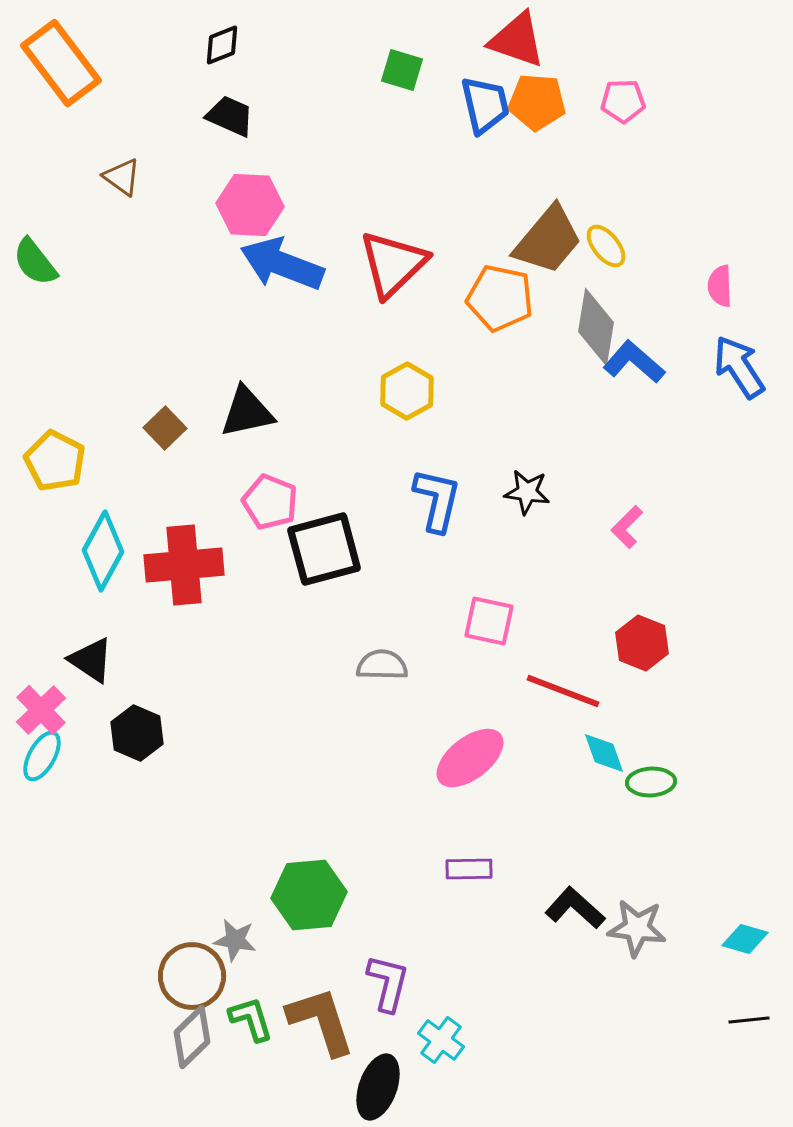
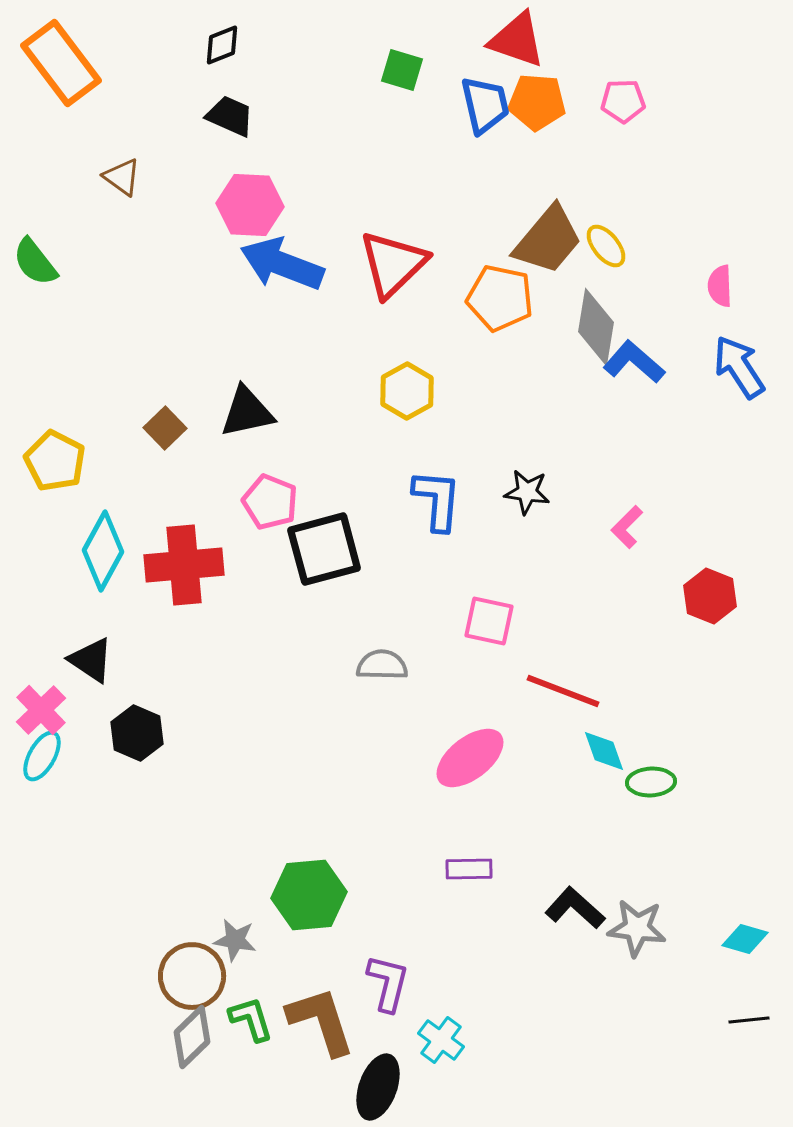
blue L-shape at (437, 500): rotated 8 degrees counterclockwise
red hexagon at (642, 643): moved 68 px right, 47 px up
cyan diamond at (604, 753): moved 2 px up
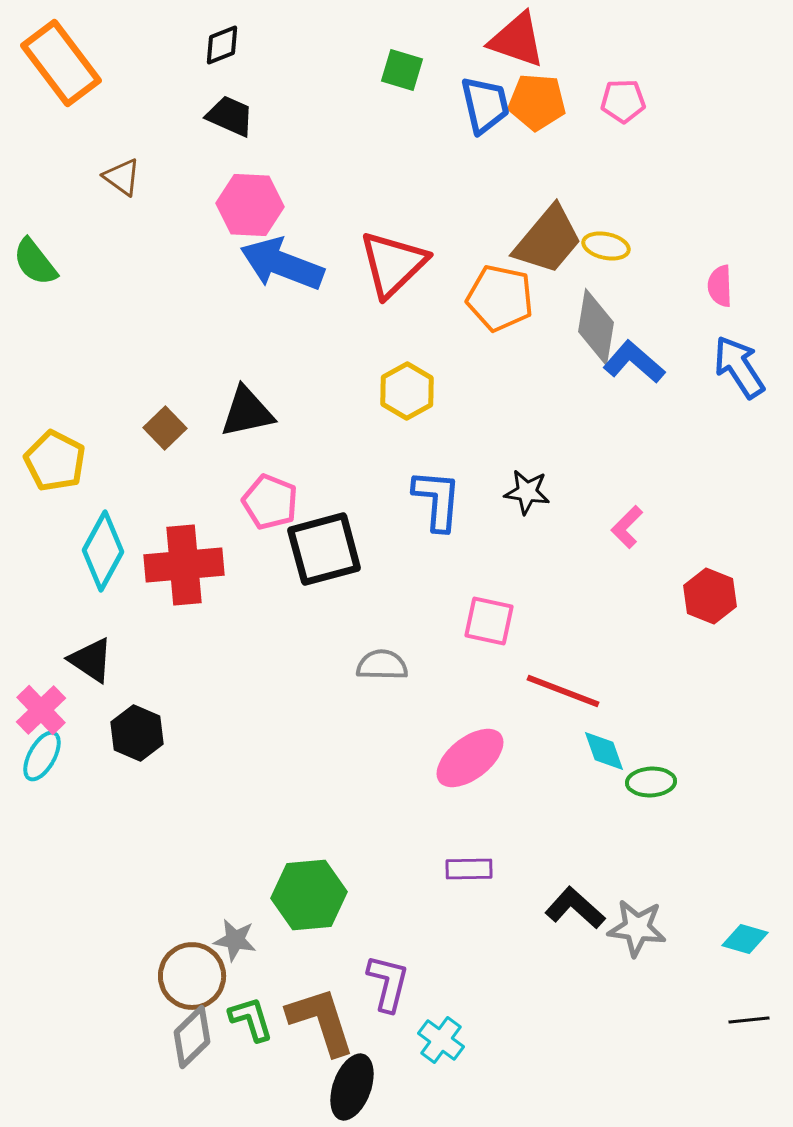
yellow ellipse at (606, 246): rotated 39 degrees counterclockwise
black ellipse at (378, 1087): moved 26 px left
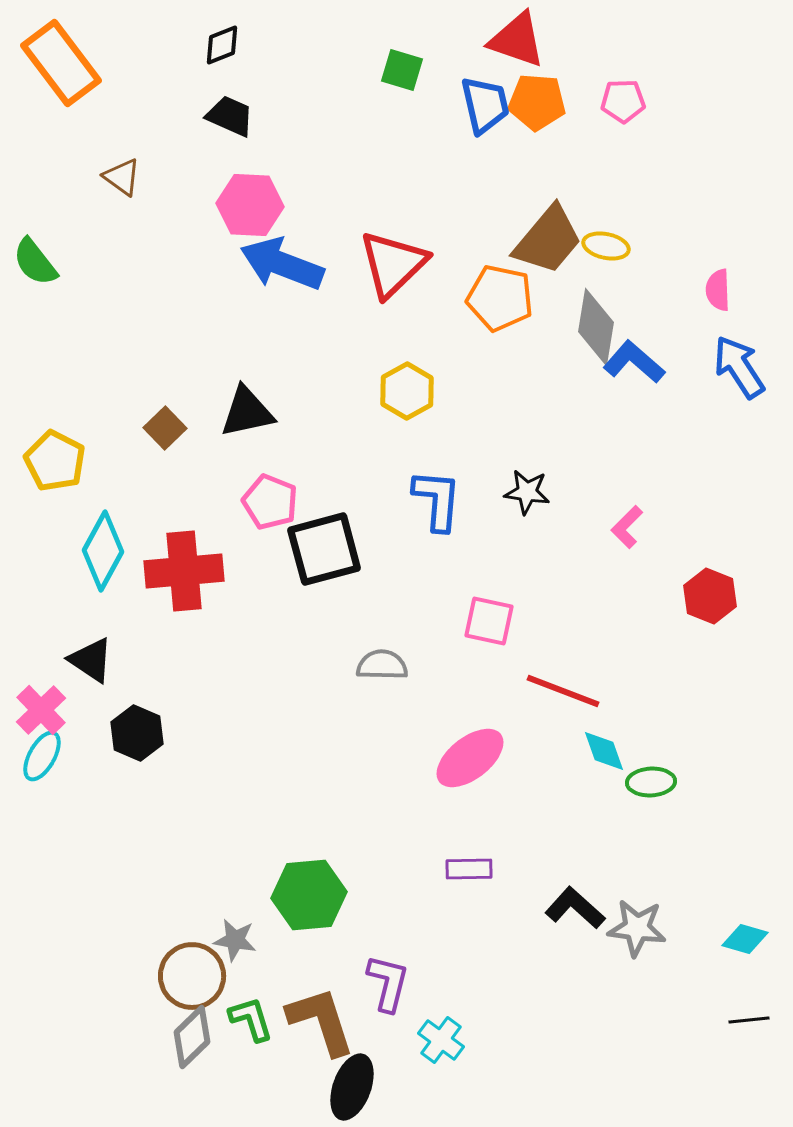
pink semicircle at (720, 286): moved 2 px left, 4 px down
red cross at (184, 565): moved 6 px down
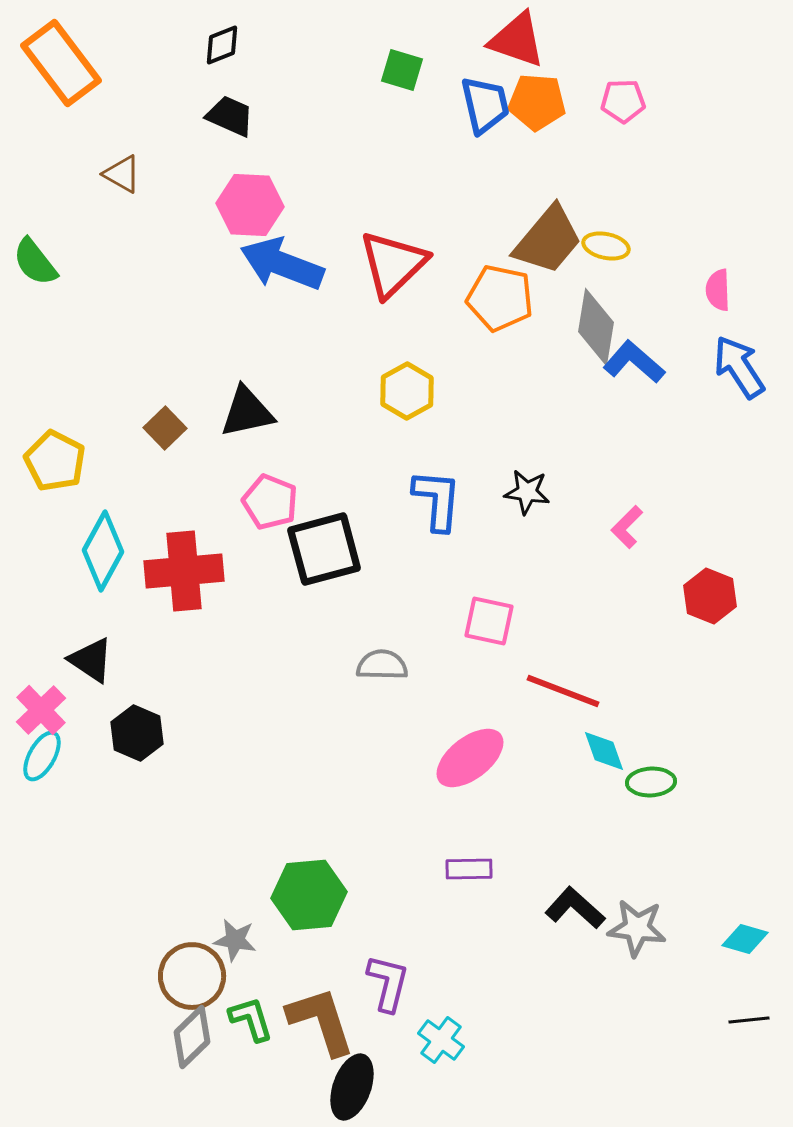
brown triangle at (122, 177): moved 3 px up; rotated 6 degrees counterclockwise
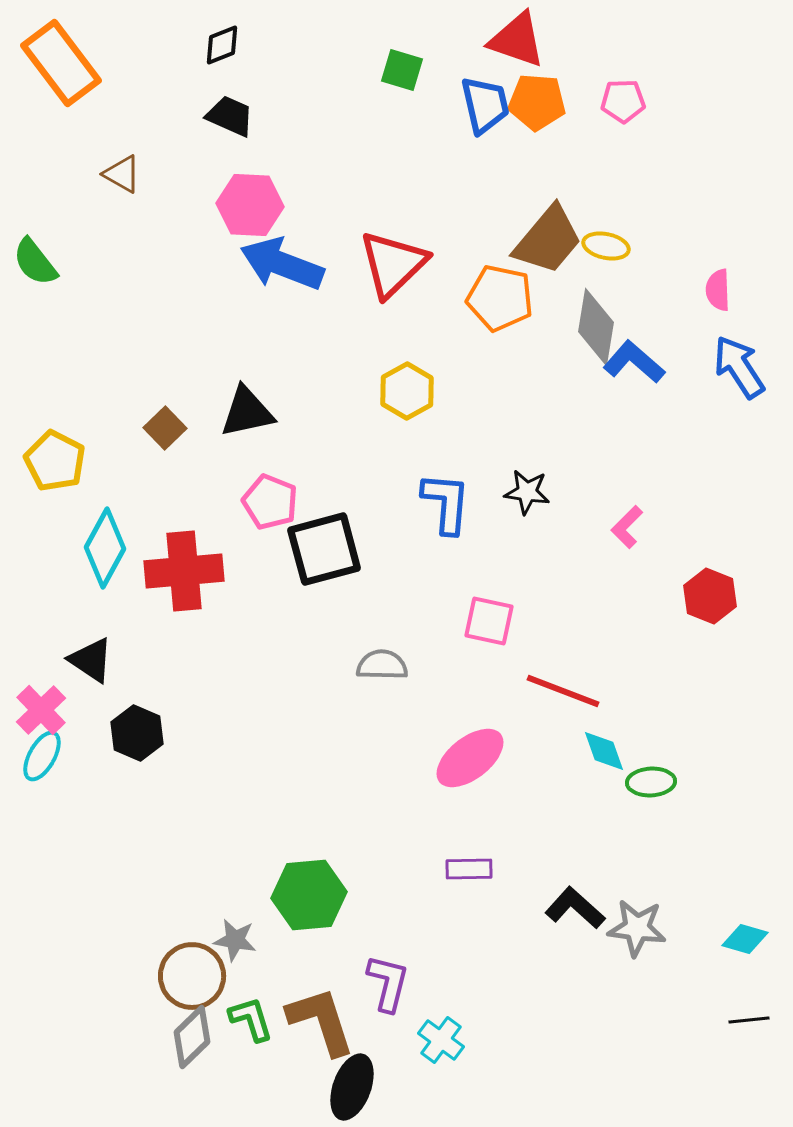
blue L-shape at (437, 500): moved 9 px right, 3 px down
cyan diamond at (103, 551): moved 2 px right, 3 px up
